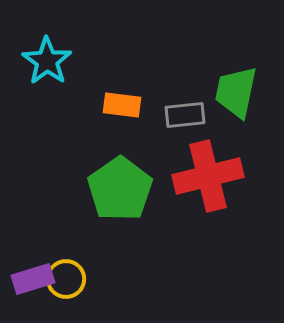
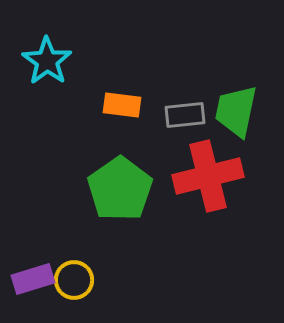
green trapezoid: moved 19 px down
yellow circle: moved 8 px right, 1 px down
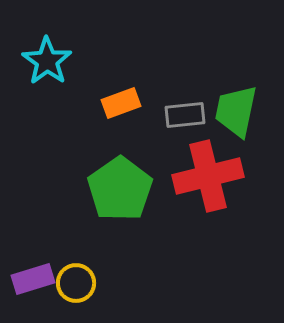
orange rectangle: moved 1 px left, 2 px up; rotated 27 degrees counterclockwise
yellow circle: moved 2 px right, 3 px down
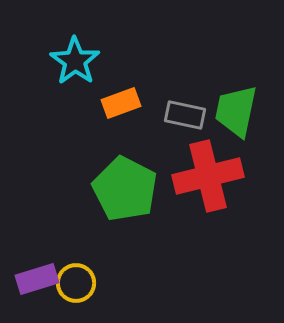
cyan star: moved 28 px right
gray rectangle: rotated 18 degrees clockwise
green pentagon: moved 5 px right; rotated 10 degrees counterclockwise
purple rectangle: moved 4 px right
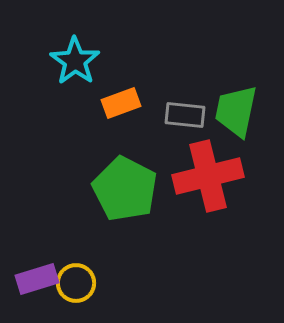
gray rectangle: rotated 6 degrees counterclockwise
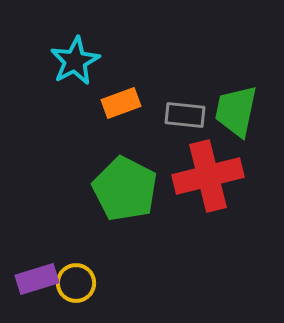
cyan star: rotated 9 degrees clockwise
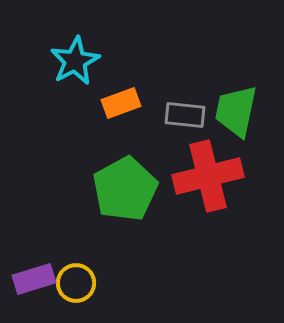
green pentagon: rotated 16 degrees clockwise
purple rectangle: moved 3 px left
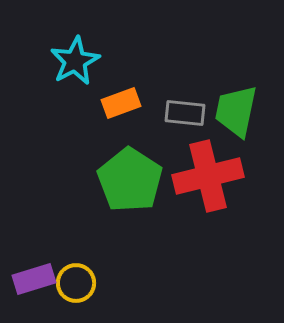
gray rectangle: moved 2 px up
green pentagon: moved 5 px right, 9 px up; rotated 10 degrees counterclockwise
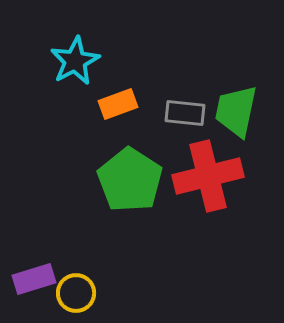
orange rectangle: moved 3 px left, 1 px down
yellow circle: moved 10 px down
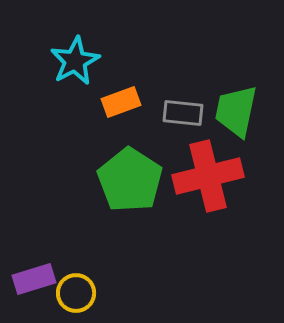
orange rectangle: moved 3 px right, 2 px up
gray rectangle: moved 2 px left
